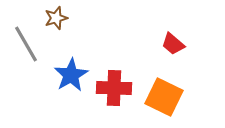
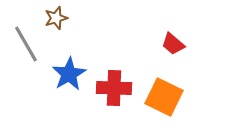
blue star: moved 2 px left, 1 px up
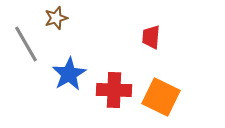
red trapezoid: moved 22 px left, 7 px up; rotated 55 degrees clockwise
red cross: moved 2 px down
orange square: moved 3 px left
